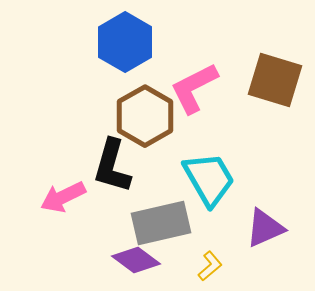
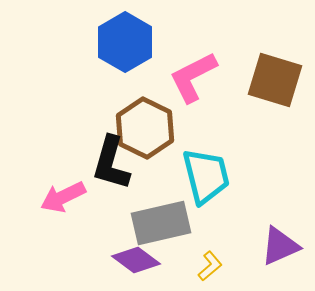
pink L-shape: moved 1 px left, 11 px up
brown hexagon: moved 12 px down; rotated 4 degrees counterclockwise
black L-shape: moved 1 px left, 3 px up
cyan trapezoid: moved 3 px left, 3 px up; rotated 16 degrees clockwise
purple triangle: moved 15 px right, 18 px down
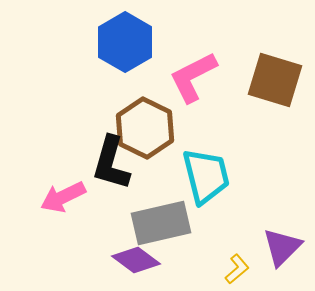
purple triangle: moved 2 px right, 1 px down; rotated 21 degrees counterclockwise
yellow L-shape: moved 27 px right, 3 px down
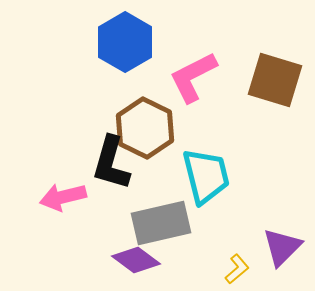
pink arrow: rotated 12 degrees clockwise
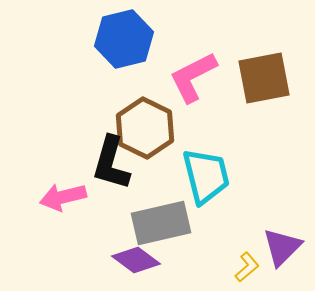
blue hexagon: moved 1 px left, 3 px up; rotated 16 degrees clockwise
brown square: moved 11 px left, 2 px up; rotated 28 degrees counterclockwise
yellow L-shape: moved 10 px right, 2 px up
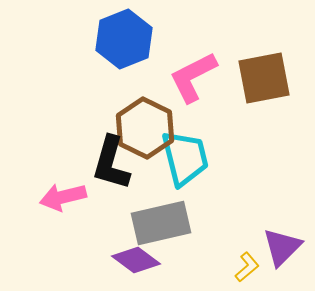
blue hexagon: rotated 8 degrees counterclockwise
cyan trapezoid: moved 21 px left, 18 px up
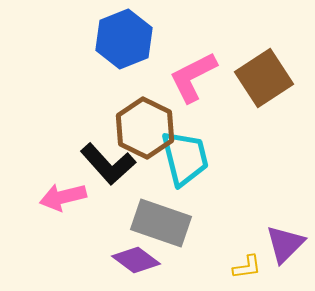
brown square: rotated 22 degrees counterclockwise
black L-shape: moved 3 px left, 1 px down; rotated 58 degrees counterclockwise
gray rectangle: rotated 32 degrees clockwise
purple triangle: moved 3 px right, 3 px up
yellow L-shape: rotated 32 degrees clockwise
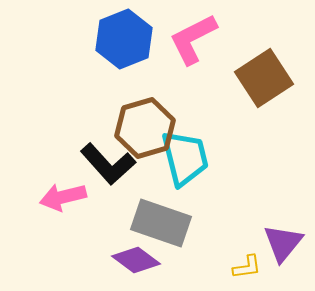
pink L-shape: moved 38 px up
brown hexagon: rotated 18 degrees clockwise
purple triangle: moved 2 px left, 1 px up; rotated 6 degrees counterclockwise
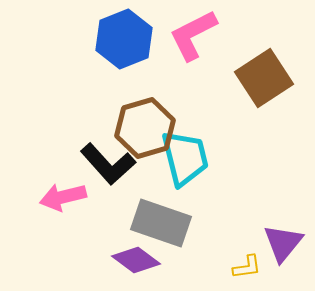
pink L-shape: moved 4 px up
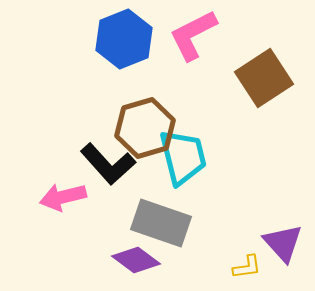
cyan trapezoid: moved 2 px left, 1 px up
purple triangle: rotated 21 degrees counterclockwise
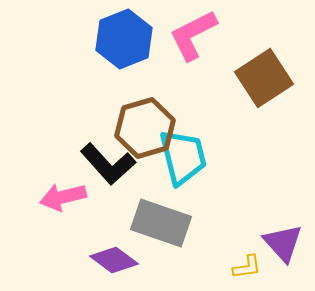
purple diamond: moved 22 px left
